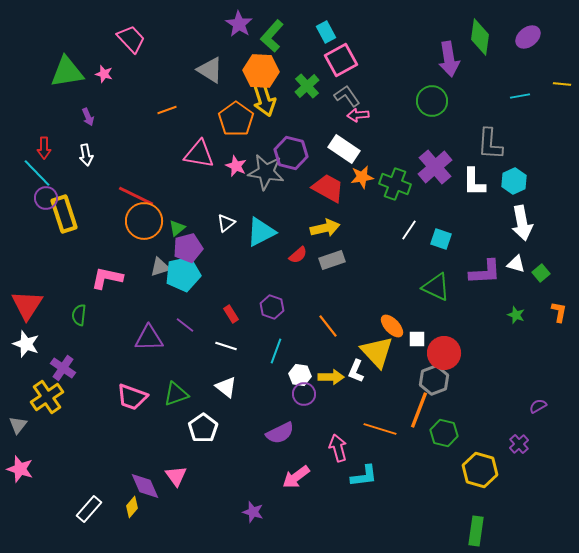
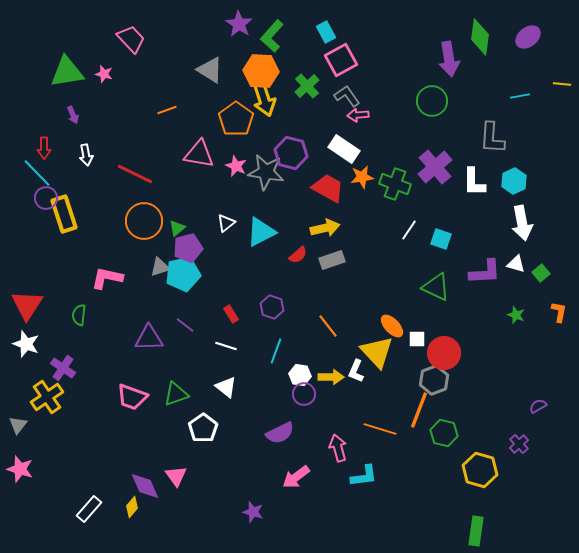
purple arrow at (88, 117): moved 15 px left, 2 px up
gray L-shape at (490, 144): moved 2 px right, 6 px up
red line at (136, 196): moved 1 px left, 22 px up
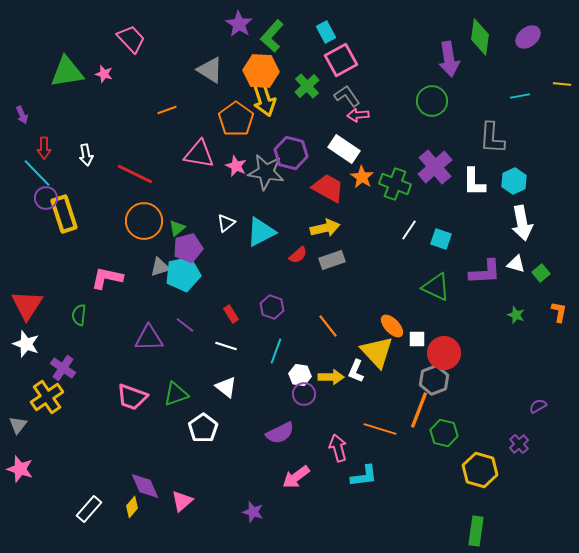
purple arrow at (73, 115): moved 51 px left
orange star at (362, 177): rotated 30 degrees counterclockwise
pink triangle at (176, 476): moved 6 px right, 25 px down; rotated 25 degrees clockwise
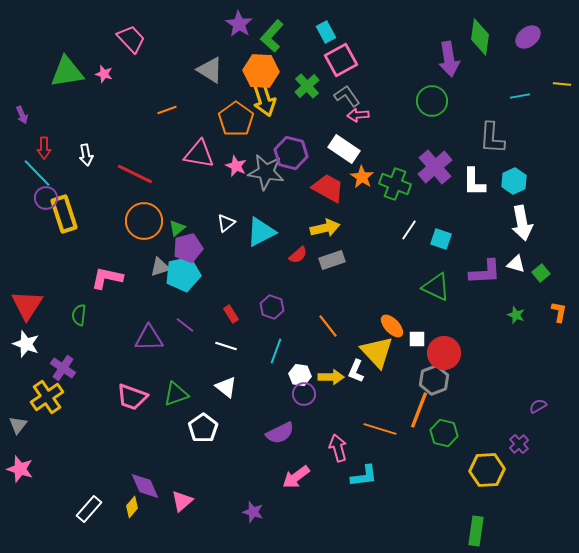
yellow hexagon at (480, 470): moved 7 px right; rotated 20 degrees counterclockwise
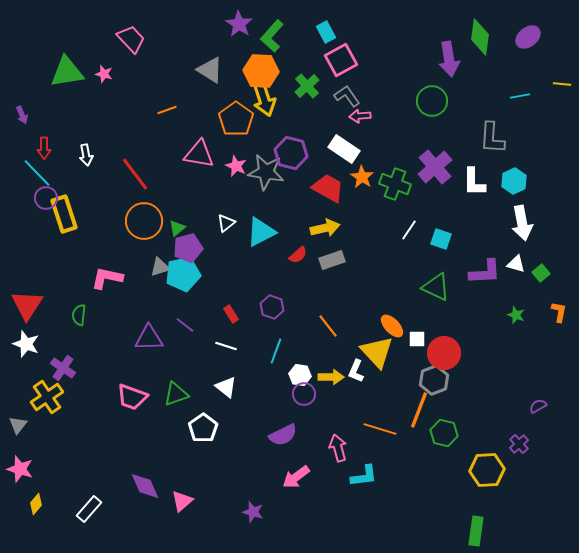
pink arrow at (358, 115): moved 2 px right, 1 px down
red line at (135, 174): rotated 27 degrees clockwise
purple semicircle at (280, 433): moved 3 px right, 2 px down
yellow diamond at (132, 507): moved 96 px left, 3 px up
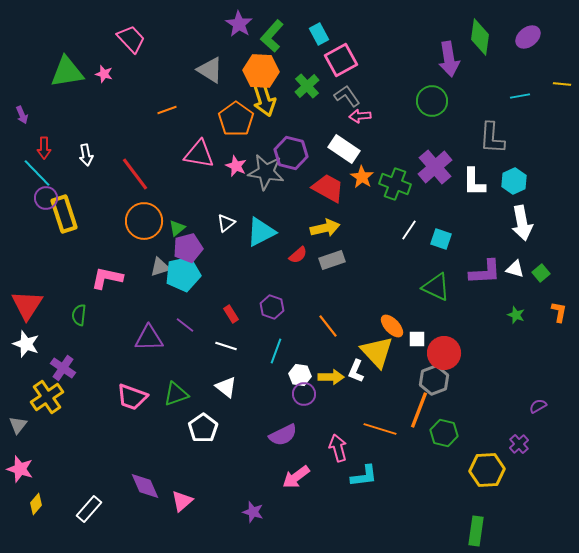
cyan rectangle at (326, 32): moved 7 px left, 2 px down
white triangle at (516, 264): moved 1 px left, 5 px down
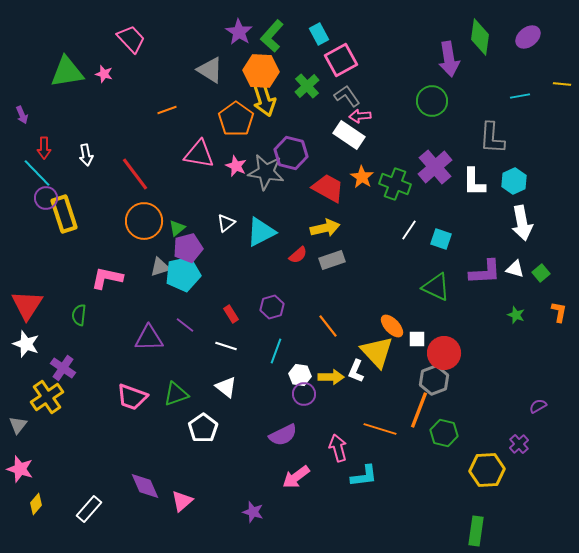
purple star at (239, 24): moved 8 px down
white rectangle at (344, 149): moved 5 px right, 14 px up
purple hexagon at (272, 307): rotated 25 degrees clockwise
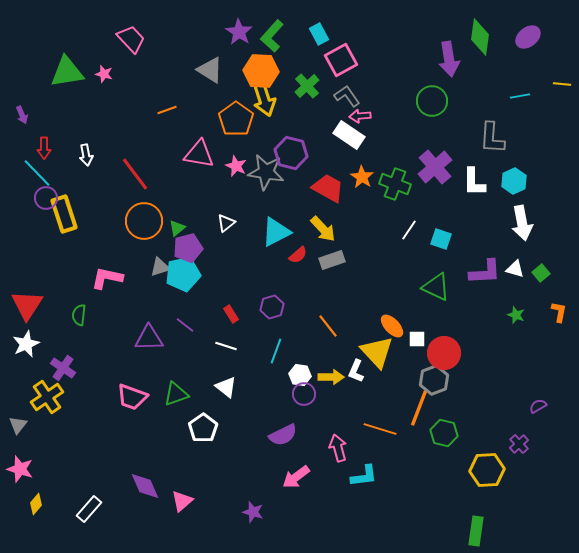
yellow arrow at (325, 228): moved 2 px left, 1 px down; rotated 60 degrees clockwise
cyan triangle at (261, 232): moved 15 px right
white star at (26, 344): rotated 28 degrees clockwise
orange line at (419, 410): moved 2 px up
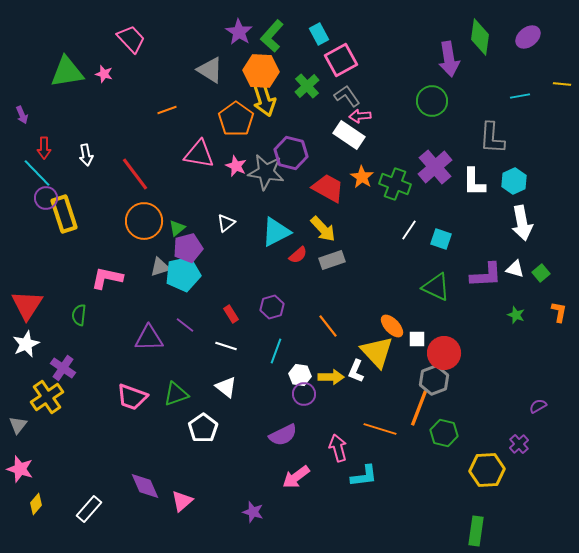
purple L-shape at (485, 272): moved 1 px right, 3 px down
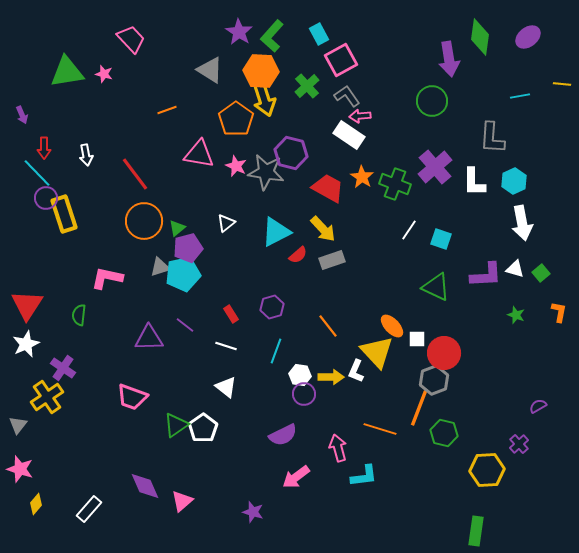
green triangle at (176, 394): moved 31 px down; rotated 16 degrees counterclockwise
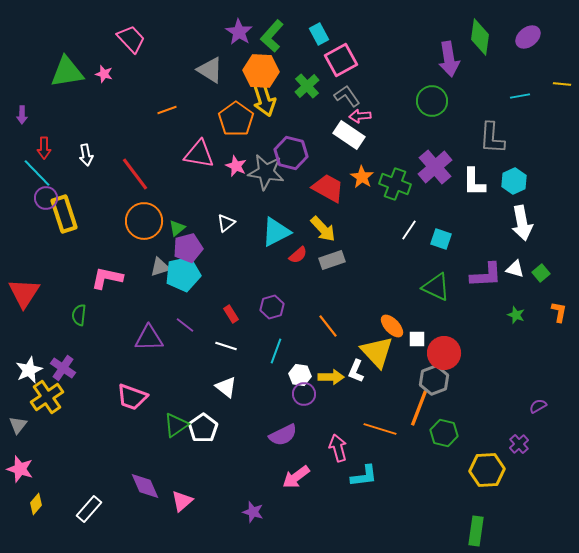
purple arrow at (22, 115): rotated 24 degrees clockwise
red triangle at (27, 305): moved 3 px left, 12 px up
white star at (26, 344): moved 3 px right, 26 px down
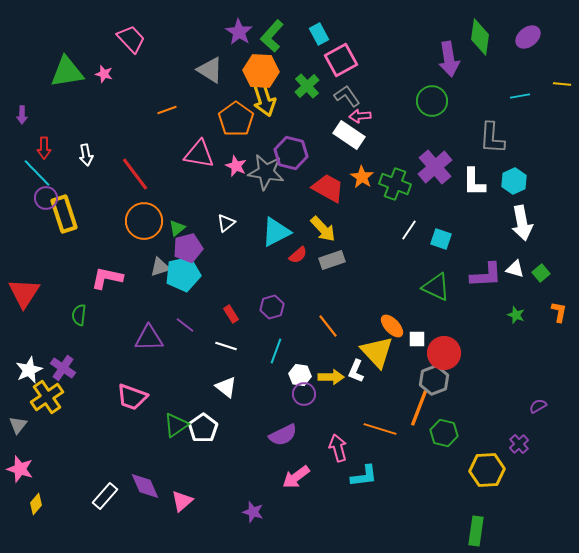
white rectangle at (89, 509): moved 16 px right, 13 px up
